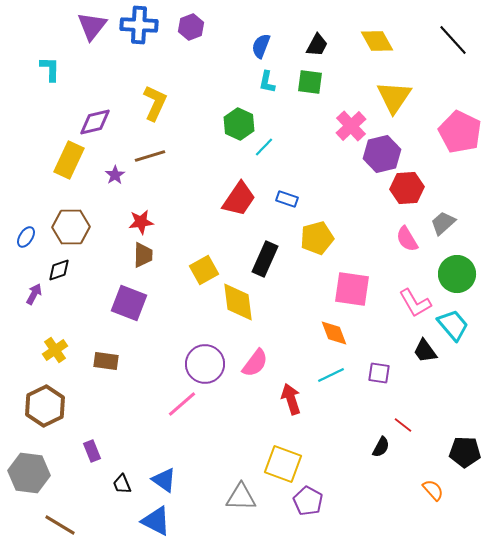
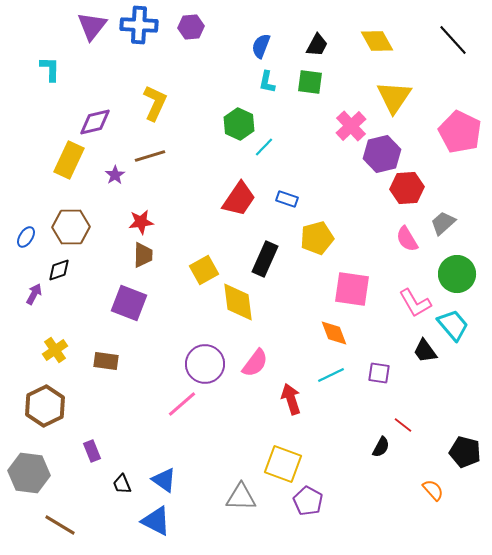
purple hexagon at (191, 27): rotated 15 degrees clockwise
black pentagon at (465, 452): rotated 12 degrees clockwise
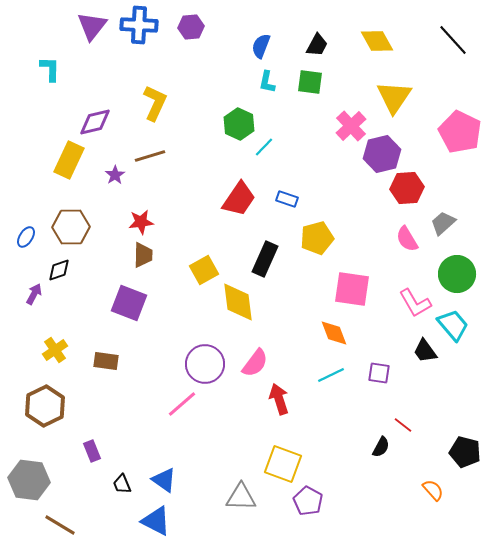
red arrow at (291, 399): moved 12 px left
gray hexagon at (29, 473): moved 7 px down
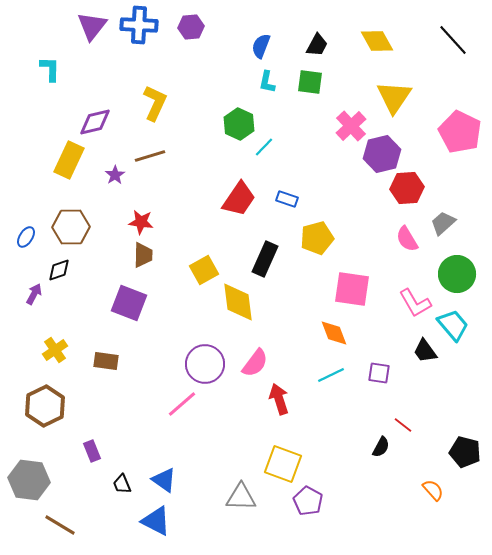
red star at (141, 222): rotated 15 degrees clockwise
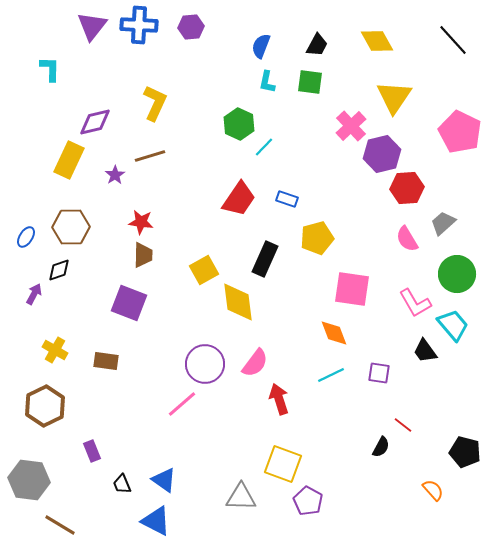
yellow cross at (55, 350): rotated 25 degrees counterclockwise
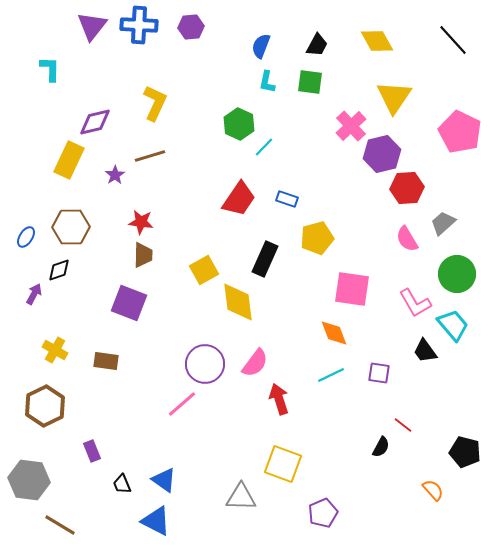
purple pentagon at (308, 501): moved 15 px right, 12 px down; rotated 20 degrees clockwise
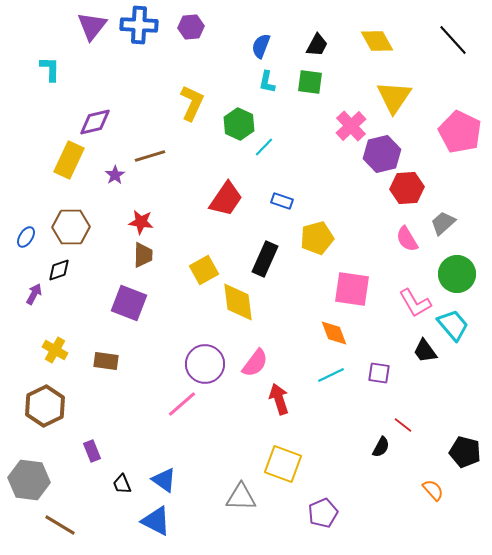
yellow L-shape at (155, 103): moved 37 px right
red trapezoid at (239, 199): moved 13 px left
blue rectangle at (287, 199): moved 5 px left, 2 px down
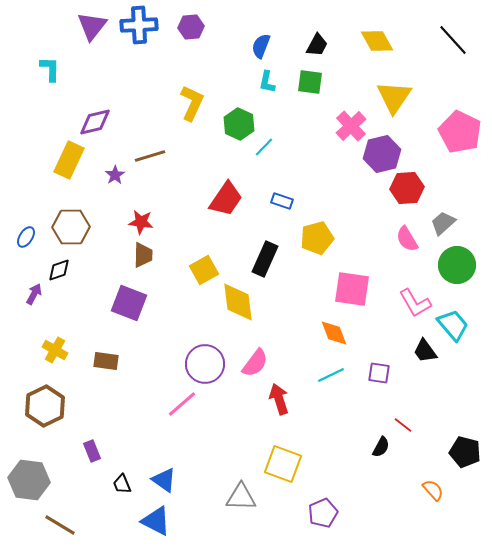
blue cross at (139, 25): rotated 6 degrees counterclockwise
green circle at (457, 274): moved 9 px up
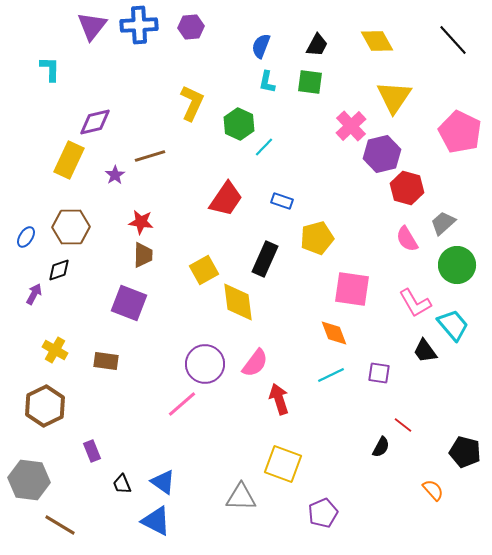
red hexagon at (407, 188): rotated 20 degrees clockwise
blue triangle at (164, 480): moved 1 px left, 2 px down
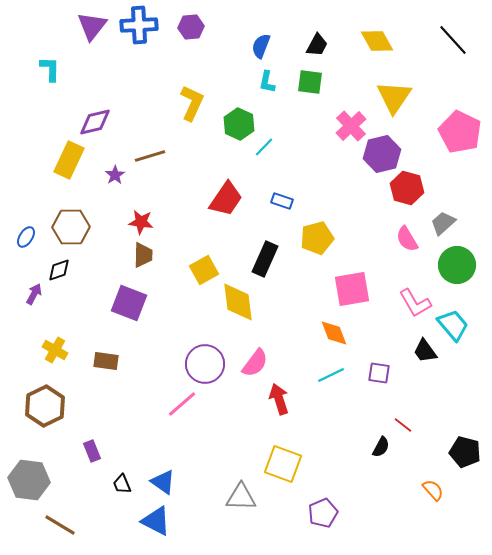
pink square at (352, 289): rotated 18 degrees counterclockwise
